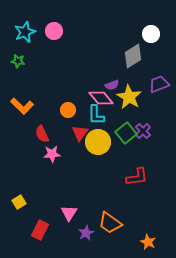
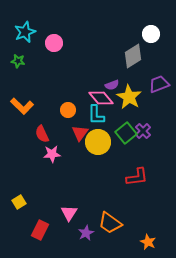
pink circle: moved 12 px down
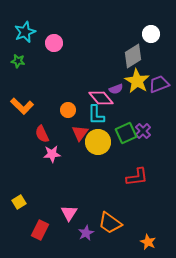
purple semicircle: moved 4 px right, 4 px down
yellow star: moved 8 px right, 16 px up
green square: rotated 15 degrees clockwise
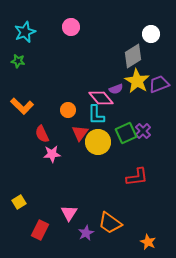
pink circle: moved 17 px right, 16 px up
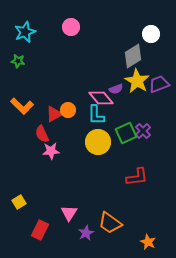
red triangle: moved 26 px left, 19 px up; rotated 24 degrees clockwise
pink star: moved 1 px left, 3 px up
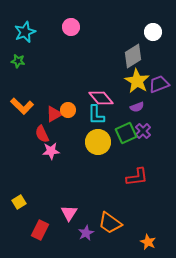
white circle: moved 2 px right, 2 px up
purple semicircle: moved 21 px right, 18 px down
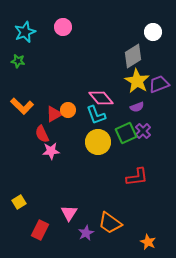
pink circle: moved 8 px left
cyan L-shape: rotated 20 degrees counterclockwise
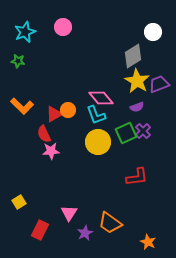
red semicircle: moved 2 px right
purple star: moved 1 px left
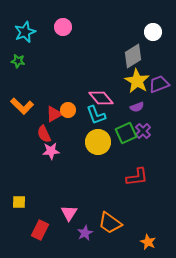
yellow square: rotated 32 degrees clockwise
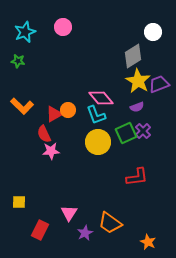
yellow star: moved 1 px right
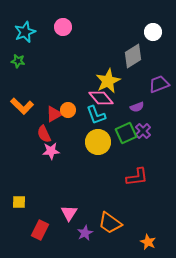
yellow star: moved 30 px left; rotated 15 degrees clockwise
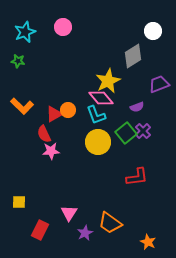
white circle: moved 1 px up
green square: rotated 15 degrees counterclockwise
